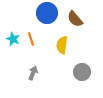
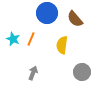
orange line: rotated 40 degrees clockwise
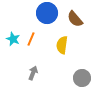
gray circle: moved 6 px down
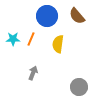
blue circle: moved 3 px down
brown semicircle: moved 2 px right, 3 px up
cyan star: rotated 24 degrees counterclockwise
yellow semicircle: moved 4 px left, 1 px up
gray circle: moved 3 px left, 9 px down
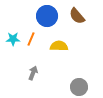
yellow semicircle: moved 1 px right, 2 px down; rotated 84 degrees clockwise
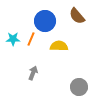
blue circle: moved 2 px left, 5 px down
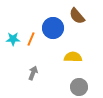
blue circle: moved 8 px right, 7 px down
yellow semicircle: moved 14 px right, 11 px down
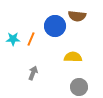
brown semicircle: rotated 42 degrees counterclockwise
blue circle: moved 2 px right, 2 px up
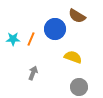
brown semicircle: rotated 24 degrees clockwise
blue circle: moved 3 px down
yellow semicircle: rotated 18 degrees clockwise
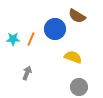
gray arrow: moved 6 px left
